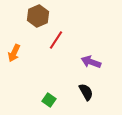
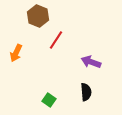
brown hexagon: rotated 15 degrees counterclockwise
orange arrow: moved 2 px right
black semicircle: rotated 24 degrees clockwise
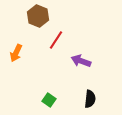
purple arrow: moved 10 px left, 1 px up
black semicircle: moved 4 px right, 7 px down; rotated 12 degrees clockwise
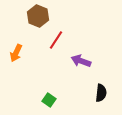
black semicircle: moved 11 px right, 6 px up
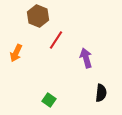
purple arrow: moved 5 px right, 3 px up; rotated 54 degrees clockwise
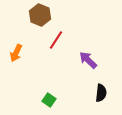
brown hexagon: moved 2 px right, 1 px up
purple arrow: moved 2 px right, 2 px down; rotated 30 degrees counterclockwise
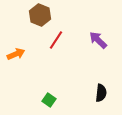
orange arrow: moved 1 px down; rotated 138 degrees counterclockwise
purple arrow: moved 10 px right, 20 px up
